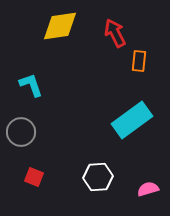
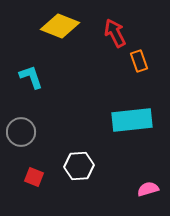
yellow diamond: rotated 30 degrees clockwise
orange rectangle: rotated 25 degrees counterclockwise
cyan L-shape: moved 8 px up
cyan rectangle: rotated 30 degrees clockwise
white hexagon: moved 19 px left, 11 px up
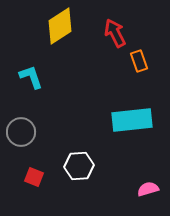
yellow diamond: rotated 54 degrees counterclockwise
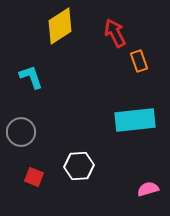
cyan rectangle: moved 3 px right
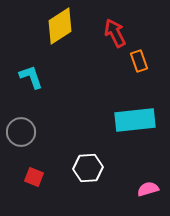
white hexagon: moved 9 px right, 2 px down
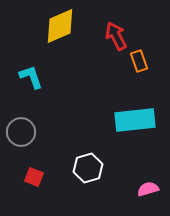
yellow diamond: rotated 9 degrees clockwise
red arrow: moved 1 px right, 3 px down
white hexagon: rotated 12 degrees counterclockwise
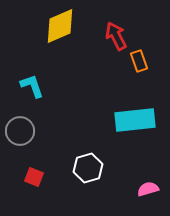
cyan L-shape: moved 1 px right, 9 px down
gray circle: moved 1 px left, 1 px up
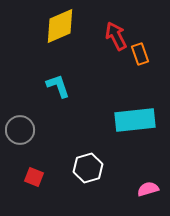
orange rectangle: moved 1 px right, 7 px up
cyan L-shape: moved 26 px right
gray circle: moved 1 px up
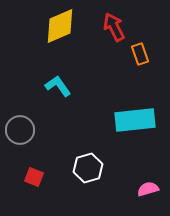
red arrow: moved 2 px left, 9 px up
cyan L-shape: rotated 16 degrees counterclockwise
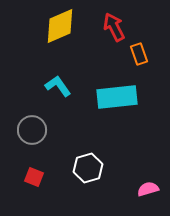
orange rectangle: moved 1 px left
cyan rectangle: moved 18 px left, 23 px up
gray circle: moved 12 px right
